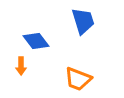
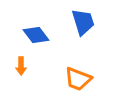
blue trapezoid: moved 1 px down
blue diamond: moved 6 px up
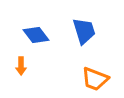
blue trapezoid: moved 1 px right, 9 px down
orange trapezoid: moved 17 px right
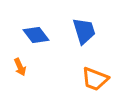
orange arrow: moved 1 px left, 1 px down; rotated 24 degrees counterclockwise
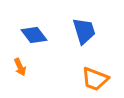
blue diamond: moved 2 px left
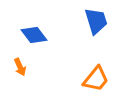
blue trapezoid: moved 12 px right, 10 px up
orange trapezoid: moved 1 px right; rotated 72 degrees counterclockwise
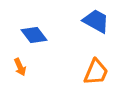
blue trapezoid: rotated 44 degrees counterclockwise
orange trapezoid: moved 7 px up; rotated 16 degrees counterclockwise
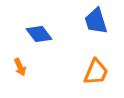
blue trapezoid: rotated 136 degrees counterclockwise
blue diamond: moved 5 px right, 1 px up
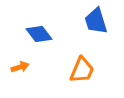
orange arrow: rotated 84 degrees counterclockwise
orange trapezoid: moved 14 px left, 2 px up
